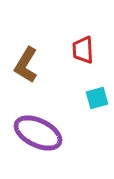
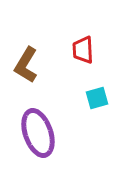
purple ellipse: rotated 45 degrees clockwise
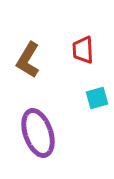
brown L-shape: moved 2 px right, 5 px up
